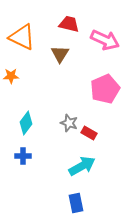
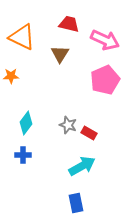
pink pentagon: moved 9 px up
gray star: moved 1 px left, 2 px down
blue cross: moved 1 px up
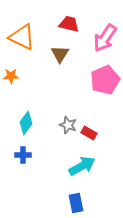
pink arrow: moved 2 px up; rotated 100 degrees clockwise
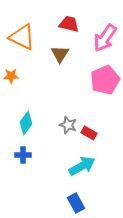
blue rectangle: rotated 18 degrees counterclockwise
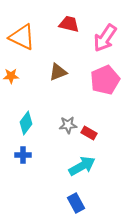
brown triangle: moved 2 px left, 18 px down; rotated 36 degrees clockwise
gray star: rotated 24 degrees counterclockwise
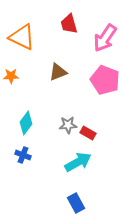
red trapezoid: rotated 120 degrees counterclockwise
pink pentagon: rotated 28 degrees counterclockwise
red rectangle: moved 1 px left
blue cross: rotated 21 degrees clockwise
cyan arrow: moved 4 px left, 4 px up
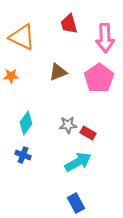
pink arrow: rotated 36 degrees counterclockwise
pink pentagon: moved 6 px left, 2 px up; rotated 16 degrees clockwise
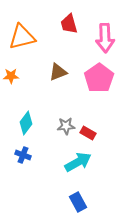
orange triangle: rotated 40 degrees counterclockwise
gray star: moved 2 px left, 1 px down
blue rectangle: moved 2 px right, 1 px up
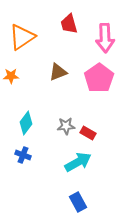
orange triangle: rotated 20 degrees counterclockwise
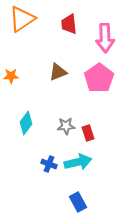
red trapezoid: rotated 10 degrees clockwise
orange triangle: moved 18 px up
red rectangle: rotated 42 degrees clockwise
blue cross: moved 26 px right, 9 px down
cyan arrow: rotated 16 degrees clockwise
